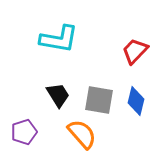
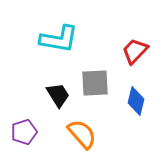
gray square: moved 4 px left, 17 px up; rotated 12 degrees counterclockwise
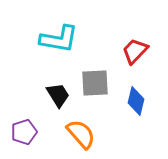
orange semicircle: moved 1 px left
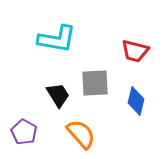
cyan L-shape: moved 2 px left
red trapezoid: rotated 120 degrees counterclockwise
purple pentagon: rotated 25 degrees counterclockwise
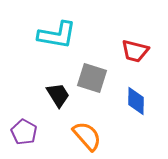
cyan L-shape: moved 4 px up
gray square: moved 3 px left, 5 px up; rotated 20 degrees clockwise
blue diamond: rotated 12 degrees counterclockwise
orange semicircle: moved 6 px right, 2 px down
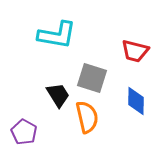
orange semicircle: moved 19 px up; rotated 28 degrees clockwise
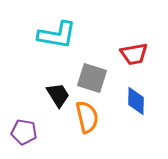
red trapezoid: moved 1 px left, 3 px down; rotated 24 degrees counterclockwise
purple pentagon: rotated 20 degrees counterclockwise
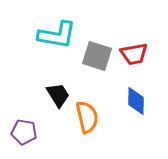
gray square: moved 5 px right, 22 px up
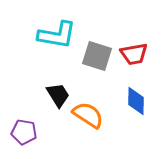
orange semicircle: moved 1 px right, 2 px up; rotated 44 degrees counterclockwise
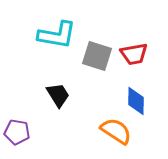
orange semicircle: moved 28 px right, 16 px down
purple pentagon: moved 7 px left
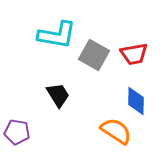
gray square: moved 3 px left, 1 px up; rotated 12 degrees clockwise
